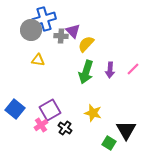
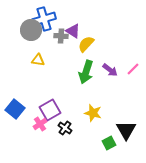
purple triangle: rotated 14 degrees counterclockwise
purple arrow: rotated 56 degrees counterclockwise
pink cross: moved 1 px left, 1 px up
green square: rotated 32 degrees clockwise
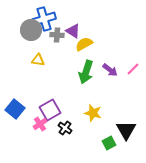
gray cross: moved 4 px left, 1 px up
yellow semicircle: moved 2 px left; rotated 18 degrees clockwise
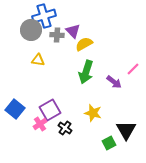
blue cross: moved 3 px up
purple triangle: rotated 14 degrees clockwise
purple arrow: moved 4 px right, 12 px down
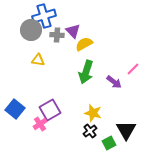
black cross: moved 25 px right, 3 px down; rotated 16 degrees clockwise
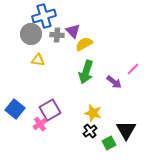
gray circle: moved 4 px down
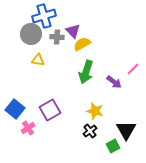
gray cross: moved 2 px down
yellow semicircle: moved 2 px left
yellow star: moved 2 px right, 2 px up
pink cross: moved 12 px left, 4 px down
green square: moved 4 px right, 3 px down
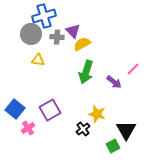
yellow star: moved 2 px right, 3 px down
black cross: moved 7 px left, 2 px up
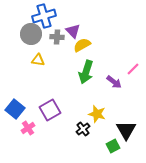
yellow semicircle: moved 1 px down
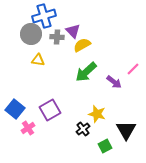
green arrow: rotated 30 degrees clockwise
green square: moved 8 px left
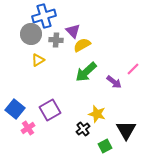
gray cross: moved 1 px left, 3 px down
yellow triangle: rotated 40 degrees counterclockwise
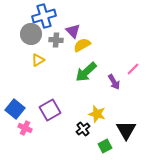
purple arrow: rotated 21 degrees clockwise
pink cross: moved 3 px left; rotated 32 degrees counterclockwise
